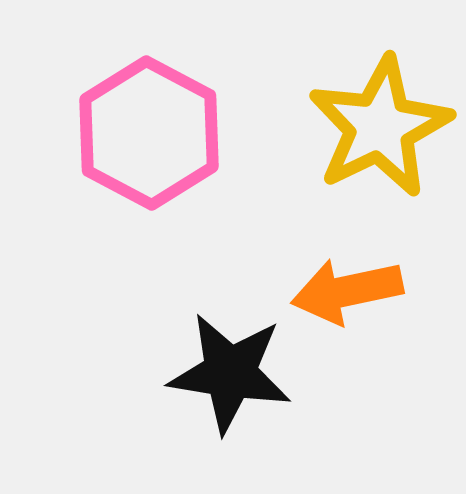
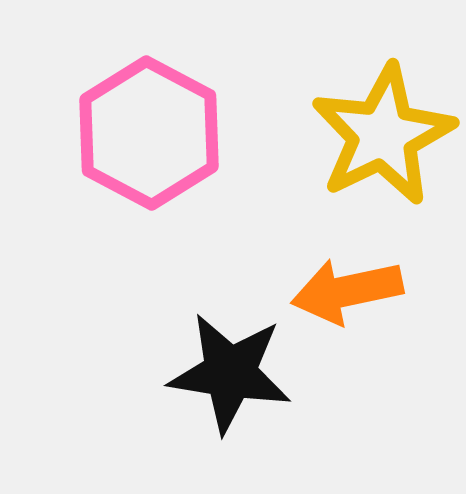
yellow star: moved 3 px right, 8 px down
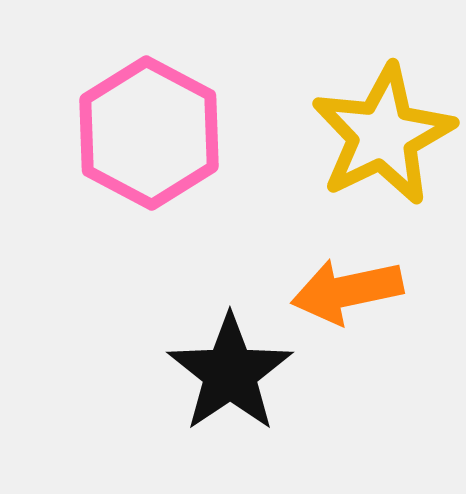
black star: rotated 29 degrees clockwise
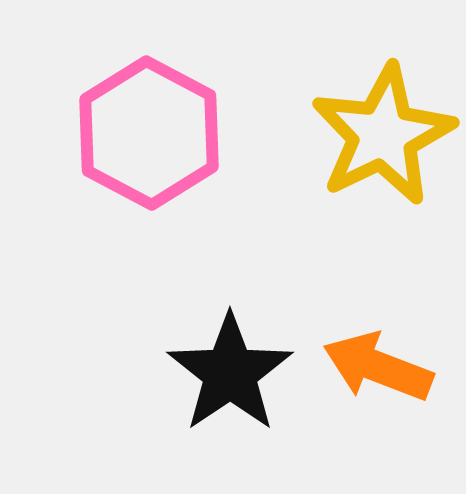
orange arrow: moved 31 px right, 76 px down; rotated 33 degrees clockwise
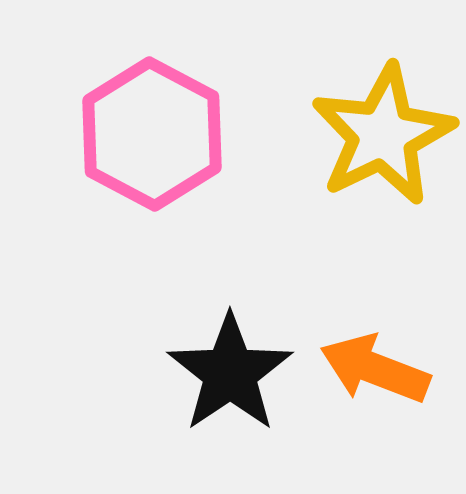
pink hexagon: moved 3 px right, 1 px down
orange arrow: moved 3 px left, 2 px down
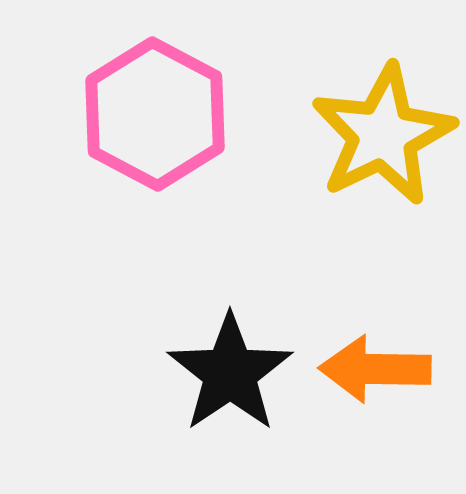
pink hexagon: moved 3 px right, 20 px up
orange arrow: rotated 20 degrees counterclockwise
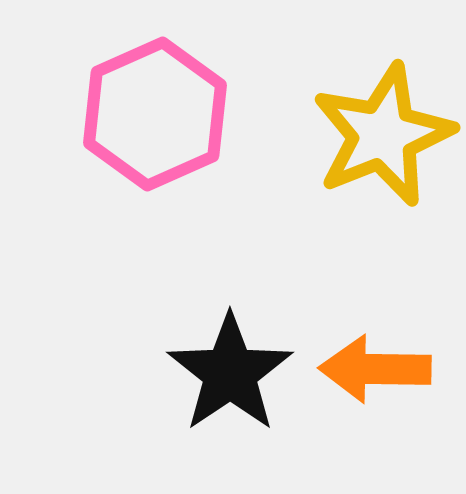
pink hexagon: rotated 8 degrees clockwise
yellow star: rotated 4 degrees clockwise
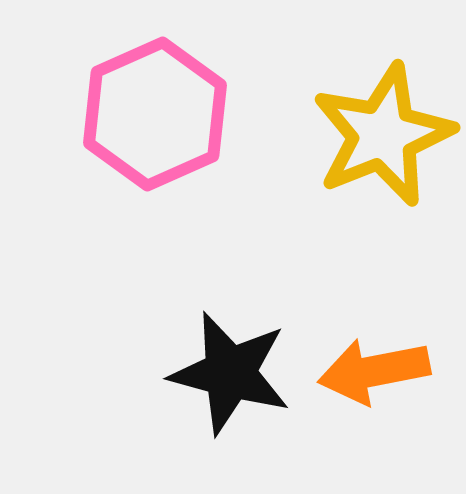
orange arrow: moved 1 px left, 2 px down; rotated 12 degrees counterclockwise
black star: rotated 23 degrees counterclockwise
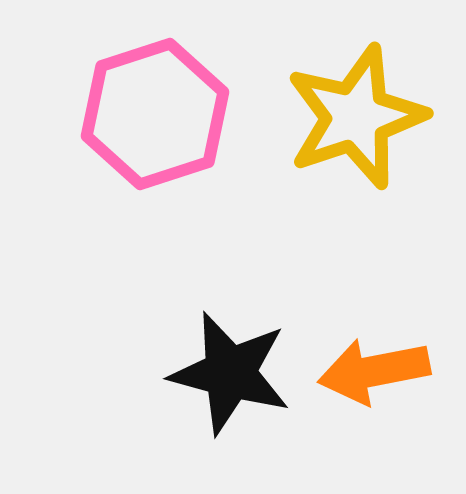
pink hexagon: rotated 6 degrees clockwise
yellow star: moved 27 px left, 18 px up; rotated 3 degrees clockwise
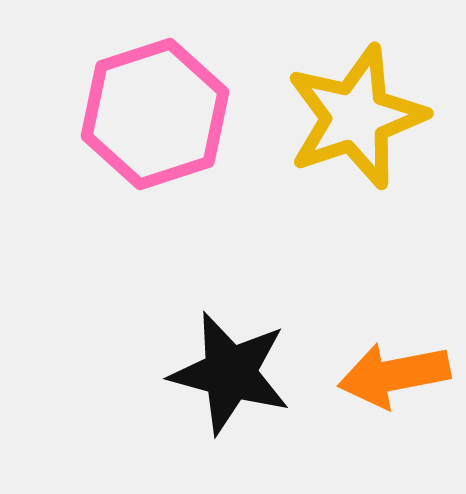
orange arrow: moved 20 px right, 4 px down
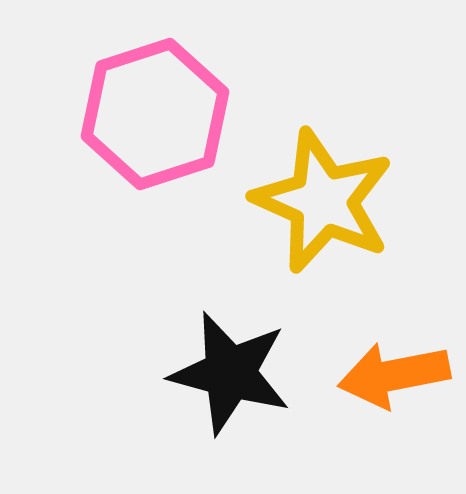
yellow star: moved 33 px left, 84 px down; rotated 29 degrees counterclockwise
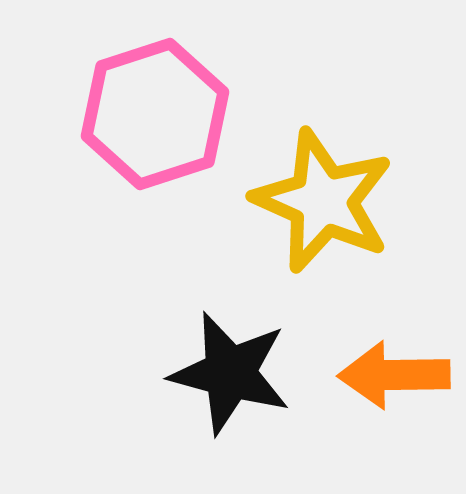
orange arrow: rotated 10 degrees clockwise
